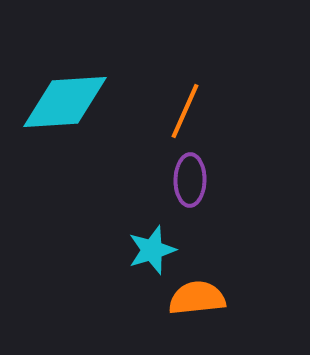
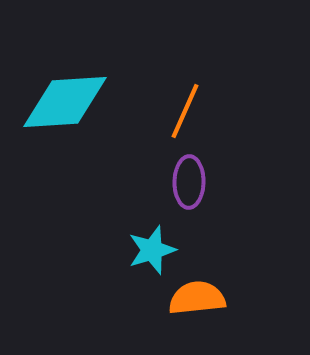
purple ellipse: moved 1 px left, 2 px down
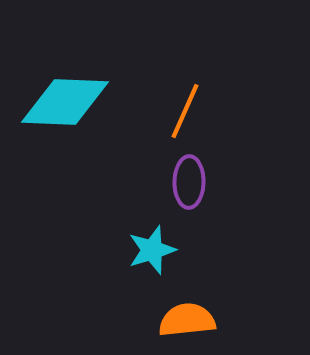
cyan diamond: rotated 6 degrees clockwise
orange semicircle: moved 10 px left, 22 px down
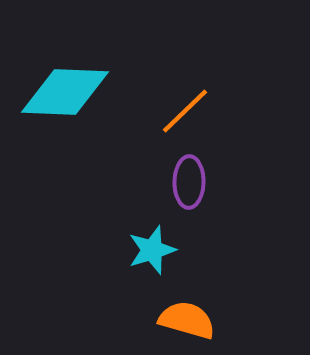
cyan diamond: moved 10 px up
orange line: rotated 22 degrees clockwise
orange semicircle: rotated 22 degrees clockwise
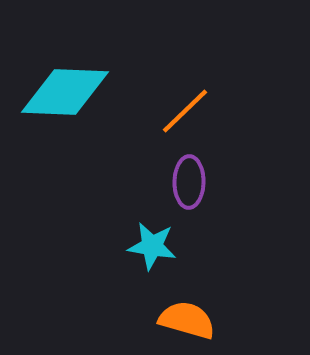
cyan star: moved 4 px up; rotated 27 degrees clockwise
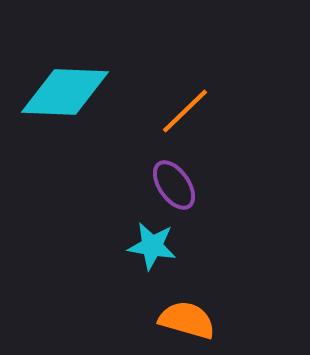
purple ellipse: moved 15 px left, 3 px down; rotated 36 degrees counterclockwise
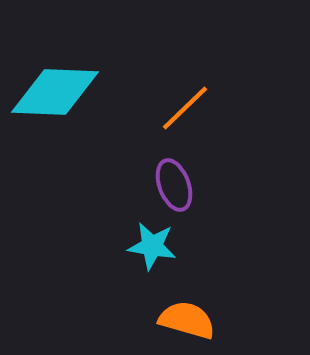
cyan diamond: moved 10 px left
orange line: moved 3 px up
purple ellipse: rotated 15 degrees clockwise
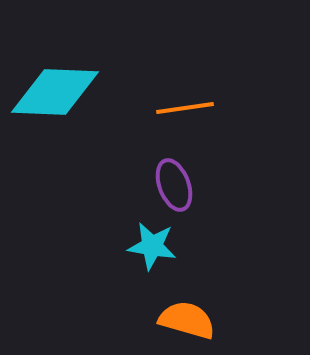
orange line: rotated 36 degrees clockwise
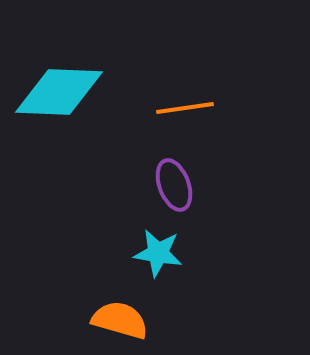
cyan diamond: moved 4 px right
cyan star: moved 6 px right, 7 px down
orange semicircle: moved 67 px left
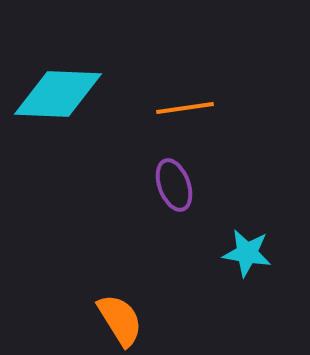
cyan diamond: moved 1 px left, 2 px down
cyan star: moved 89 px right
orange semicircle: rotated 42 degrees clockwise
